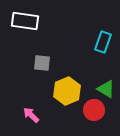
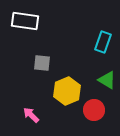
green triangle: moved 1 px right, 9 px up
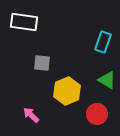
white rectangle: moved 1 px left, 1 px down
red circle: moved 3 px right, 4 px down
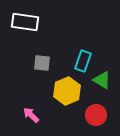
white rectangle: moved 1 px right
cyan rectangle: moved 20 px left, 19 px down
green triangle: moved 5 px left
red circle: moved 1 px left, 1 px down
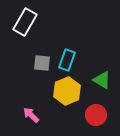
white rectangle: rotated 68 degrees counterclockwise
cyan rectangle: moved 16 px left, 1 px up
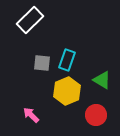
white rectangle: moved 5 px right, 2 px up; rotated 16 degrees clockwise
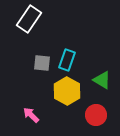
white rectangle: moved 1 px left, 1 px up; rotated 12 degrees counterclockwise
yellow hexagon: rotated 8 degrees counterclockwise
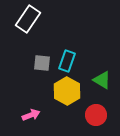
white rectangle: moved 1 px left
cyan rectangle: moved 1 px down
pink arrow: rotated 114 degrees clockwise
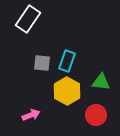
green triangle: moved 1 px left, 2 px down; rotated 24 degrees counterclockwise
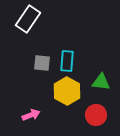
cyan rectangle: rotated 15 degrees counterclockwise
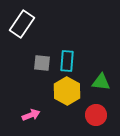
white rectangle: moved 6 px left, 5 px down
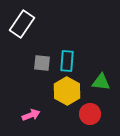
red circle: moved 6 px left, 1 px up
